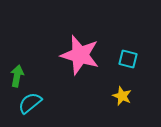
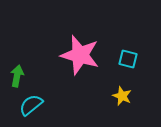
cyan semicircle: moved 1 px right, 2 px down
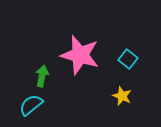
cyan square: rotated 24 degrees clockwise
green arrow: moved 25 px right
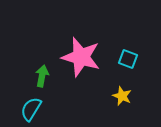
pink star: moved 1 px right, 2 px down
cyan square: rotated 18 degrees counterclockwise
cyan semicircle: moved 4 px down; rotated 20 degrees counterclockwise
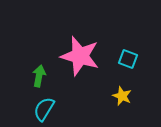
pink star: moved 1 px left, 1 px up
green arrow: moved 3 px left
cyan semicircle: moved 13 px right
